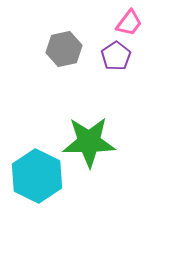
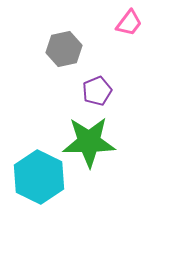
purple pentagon: moved 19 px left, 35 px down; rotated 12 degrees clockwise
cyan hexagon: moved 2 px right, 1 px down
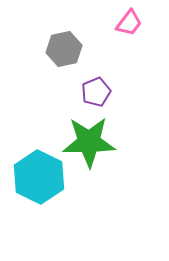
purple pentagon: moved 1 px left, 1 px down
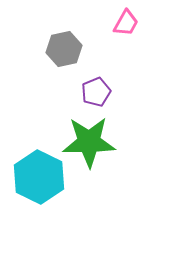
pink trapezoid: moved 3 px left; rotated 8 degrees counterclockwise
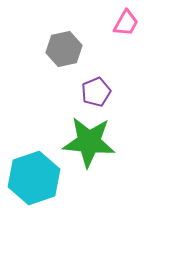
green star: rotated 6 degrees clockwise
cyan hexagon: moved 5 px left, 1 px down; rotated 15 degrees clockwise
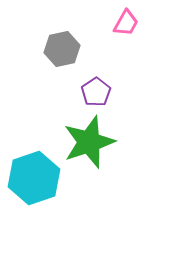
gray hexagon: moved 2 px left
purple pentagon: rotated 12 degrees counterclockwise
green star: rotated 24 degrees counterclockwise
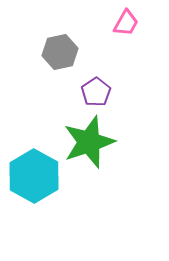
gray hexagon: moved 2 px left, 3 px down
cyan hexagon: moved 2 px up; rotated 12 degrees counterclockwise
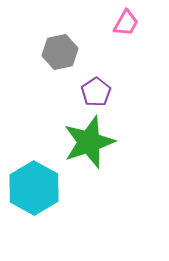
cyan hexagon: moved 12 px down
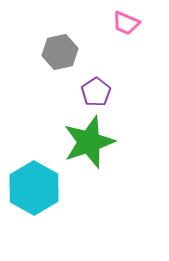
pink trapezoid: rotated 84 degrees clockwise
